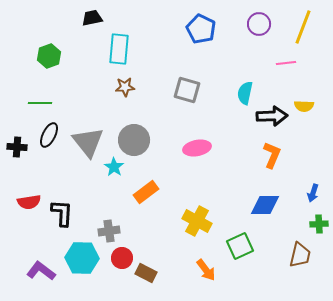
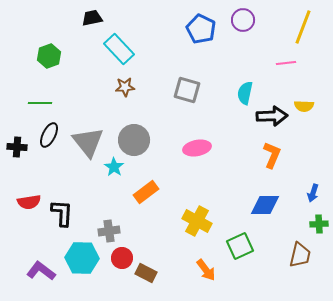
purple circle: moved 16 px left, 4 px up
cyan rectangle: rotated 48 degrees counterclockwise
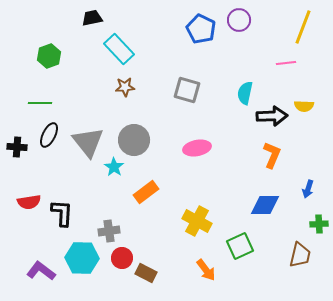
purple circle: moved 4 px left
blue arrow: moved 5 px left, 4 px up
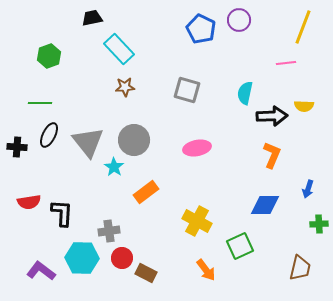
brown trapezoid: moved 13 px down
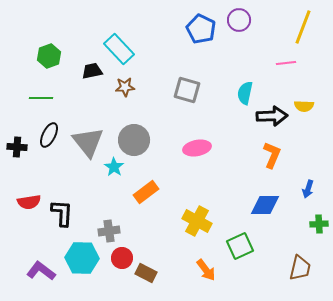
black trapezoid: moved 53 px down
green line: moved 1 px right, 5 px up
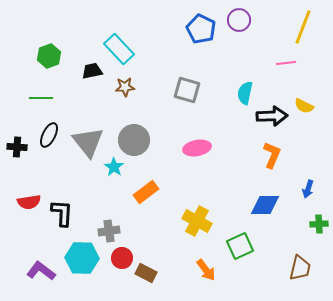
yellow semicircle: rotated 24 degrees clockwise
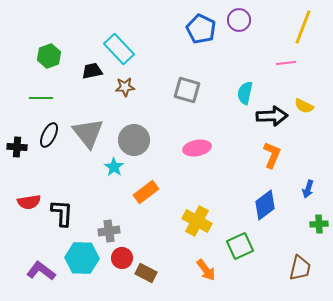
gray triangle: moved 9 px up
blue diamond: rotated 36 degrees counterclockwise
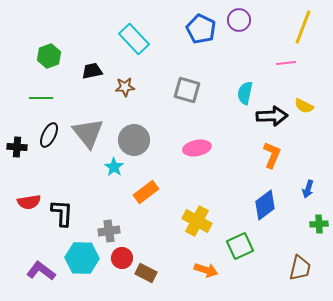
cyan rectangle: moved 15 px right, 10 px up
orange arrow: rotated 35 degrees counterclockwise
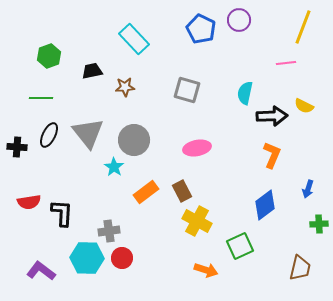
cyan hexagon: moved 5 px right
brown rectangle: moved 36 px right, 82 px up; rotated 35 degrees clockwise
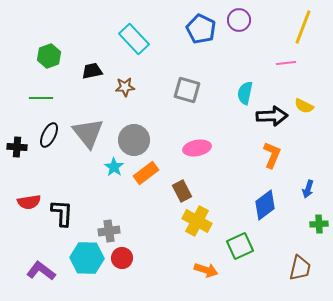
orange rectangle: moved 19 px up
